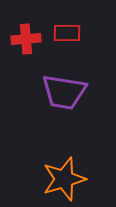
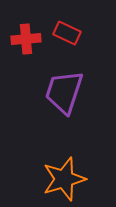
red rectangle: rotated 24 degrees clockwise
purple trapezoid: rotated 99 degrees clockwise
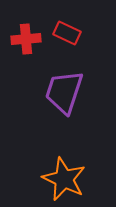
orange star: rotated 30 degrees counterclockwise
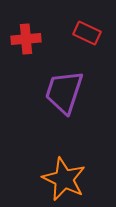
red rectangle: moved 20 px right
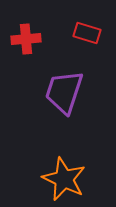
red rectangle: rotated 8 degrees counterclockwise
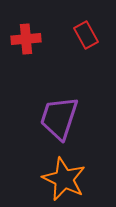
red rectangle: moved 1 px left, 2 px down; rotated 44 degrees clockwise
purple trapezoid: moved 5 px left, 26 px down
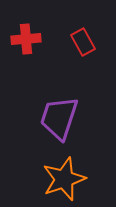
red rectangle: moved 3 px left, 7 px down
orange star: rotated 27 degrees clockwise
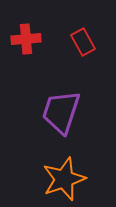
purple trapezoid: moved 2 px right, 6 px up
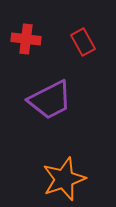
red cross: rotated 12 degrees clockwise
purple trapezoid: moved 11 px left, 12 px up; rotated 135 degrees counterclockwise
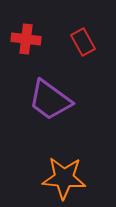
purple trapezoid: rotated 63 degrees clockwise
orange star: moved 1 px up; rotated 24 degrees clockwise
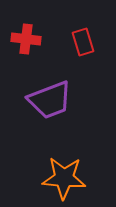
red rectangle: rotated 12 degrees clockwise
purple trapezoid: rotated 57 degrees counterclockwise
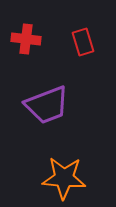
purple trapezoid: moved 3 px left, 5 px down
